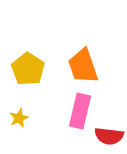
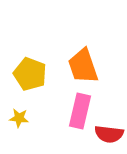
yellow pentagon: moved 2 px right, 5 px down; rotated 12 degrees counterclockwise
yellow star: rotated 30 degrees clockwise
red semicircle: moved 2 px up
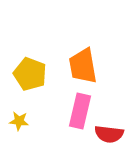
orange trapezoid: rotated 9 degrees clockwise
yellow star: moved 3 px down
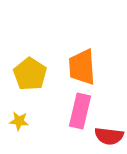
orange trapezoid: moved 1 px left, 1 px down; rotated 6 degrees clockwise
yellow pentagon: rotated 12 degrees clockwise
red semicircle: moved 2 px down
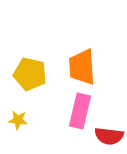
yellow pentagon: rotated 20 degrees counterclockwise
yellow star: moved 1 px left, 1 px up
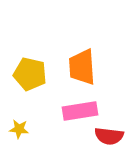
pink rectangle: rotated 68 degrees clockwise
yellow star: moved 1 px right, 9 px down
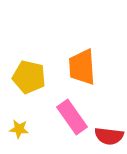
yellow pentagon: moved 1 px left, 3 px down
pink rectangle: moved 8 px left, 6 px down; rotated 64 degrees clockwise
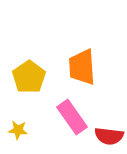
yellow pentagon: rotated 24 degrees clockwise
yellow star: moved 1 px left, 1 px down
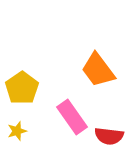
orange trapezoid: moved 16 px right, 3 px down; rotated 33 degrees counterclockwise
yellow pentagon: moved 7 px left, 11 px down
yellow star: moved 1 px left, 1 px down; rotated 24 degrees counterclockwise
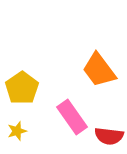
orange trapezoid: moved 1 px right
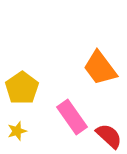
orange trapezoid: moved 1 px right, 2 px up
red semicircle: rotated 144 degrees counterclockwise
